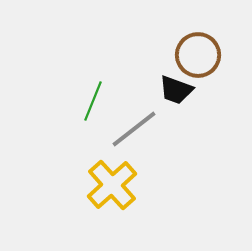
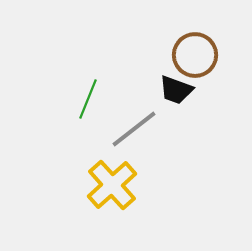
brown circle: moved 3 px left
green line: moved 5 px left, 2 px up
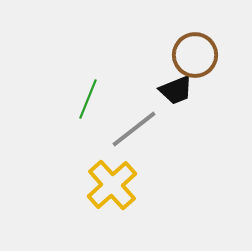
black trapezoid: rotated 42 degrees counterclockwise
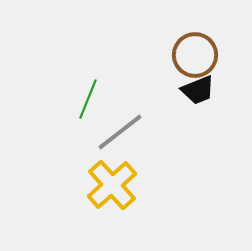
black trapezoid: moved 22 px right
gray line: moved 14 px left, 3 px down
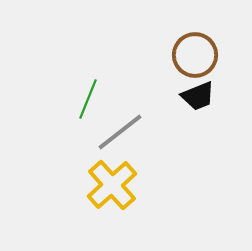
black trapezoid: moved 6 px down
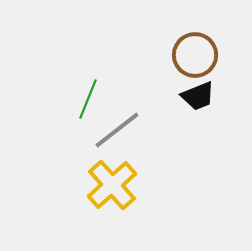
gray line: moved 3 px left, 2 px up
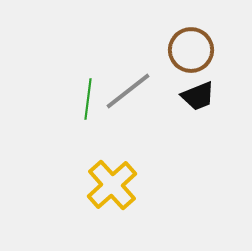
brown circle: moved 4 px left, 5 px up
green line: rotated 15 degrees counterclockwise
gray line: moved 11 px right, 39 px up
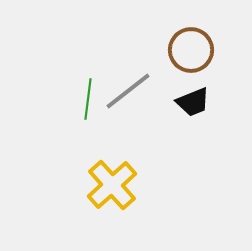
black trapezoid: moved 5 px left, 6 px down
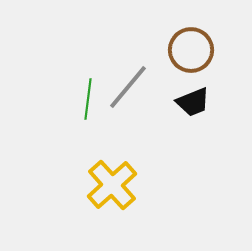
gray line: moved 4 px up; rotated 12 degrees counterclockwise
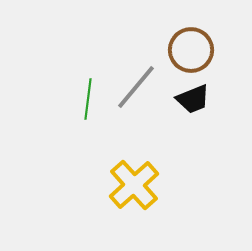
gray line: moved 8 px right
black trapezoid: moved 3 px up
yellow cross: moved 22 px right
